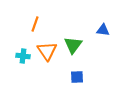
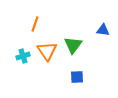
cyan cross: rotated 24 degrees counterclockwise
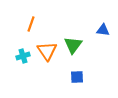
orange line: moved 4 px left
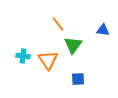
orange line: moved 27 px right; rotated 56 degrees counterclockwise
orange triangle: moved 1 px right, 9 px down
cyan cross: rotated 24 degrees clockwise
blue square: moved 1 px right, 2 px down
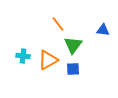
orange triangle: rotated 35 degrees clockwise
blue square: moved 5 px left, 10 px up
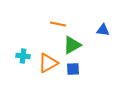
orange line: rotated 42 degrees counterclockwise
green triangle: moved 1 px left; rotated 24 degrees clockwise
orange triangle: moved 3 px down
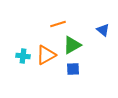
orange line: rotated 28 degrees counterclockwise
blue triangle: rotated 32 degrees clockwise
orange triangle: moved 2 px left, 8 px up
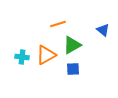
cyan cross: moved 1 px left, 1 px down
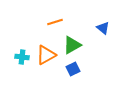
orange line: moved 3 px left, 2 px up
blue triangle: moved 2 px up
blue square: rotated 24 degrees counterclockwise
